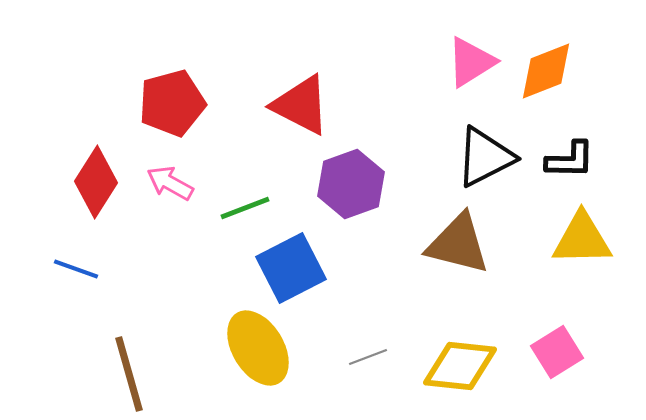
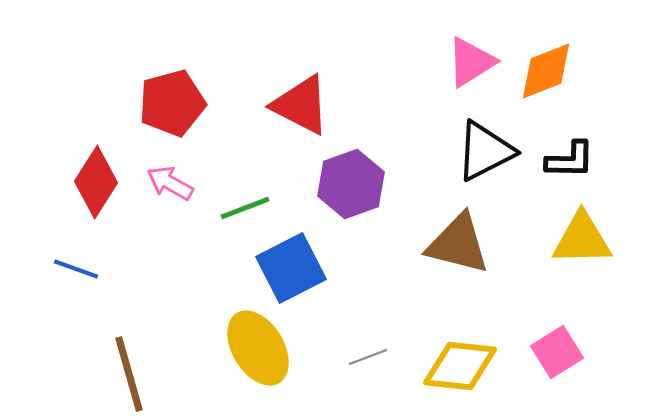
black triangle: moved 6 px up
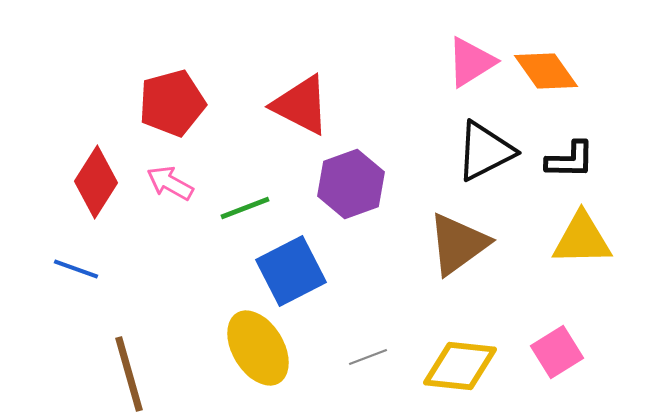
orange diamond: rotated 76 degrees clockwise
brown triangle: rotated 50 degrees counterclockwise
blue square: moved 3 px down
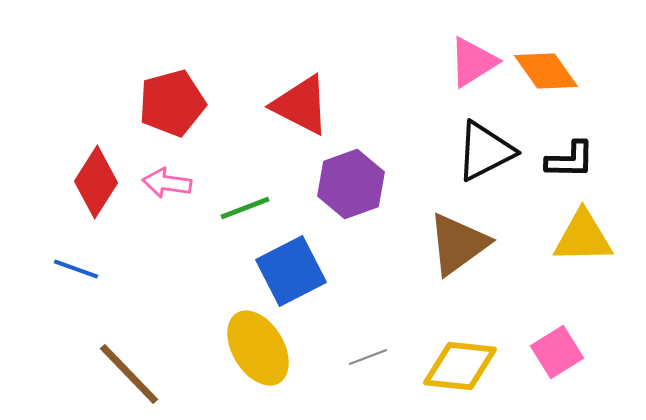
pink triangle: moved 2 px right
pink arrow: moved 3 px left; rotated 21 degrees counterclockwise
yellow triangle: moved 1 px right, 2 px up
brown line: rotated 28 degrees counterclockwise
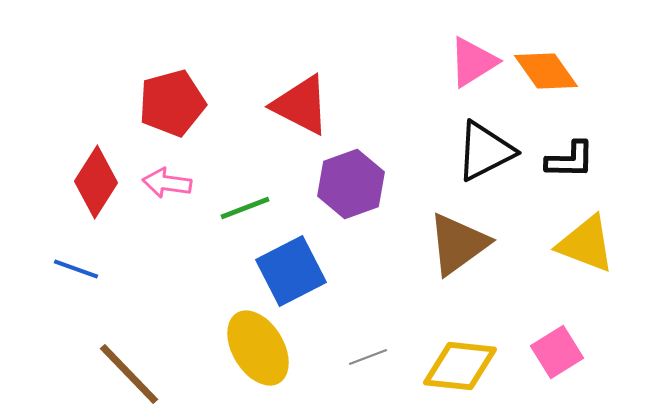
yellow triangle: moved 3 px right, 7 px down; rotated 22 degrees clockwise
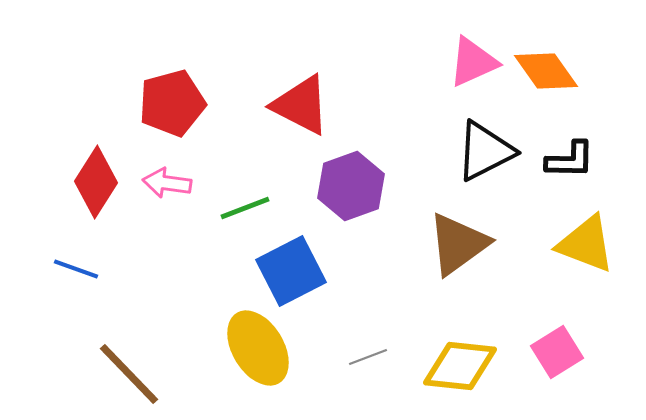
pink triangle: rotated 8 degrees clockwise
purple hexagon: moved 2 px down
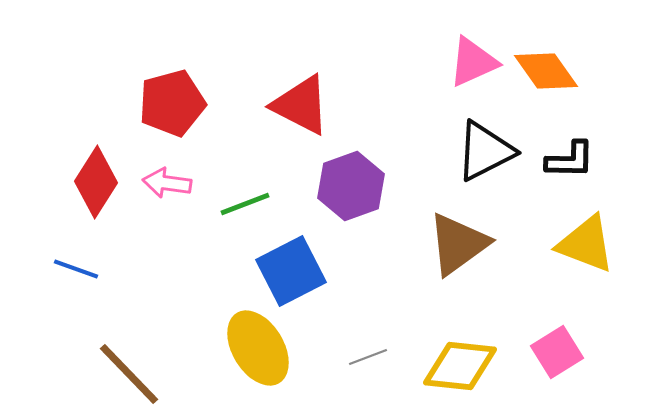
green line: moved 4 px up
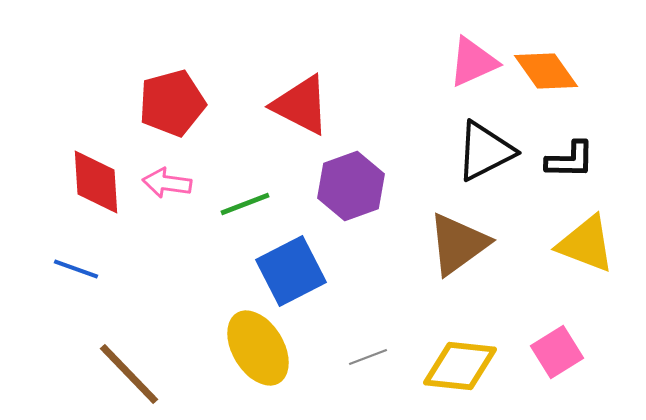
red diamond: rotated 36 degrees counterclockwise
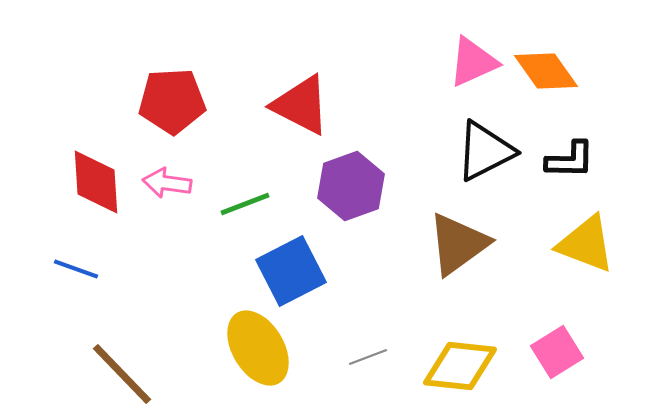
red pentagon: moved 2 px up; rotated 12 degrees clockwise
brown line: moved 7 px left
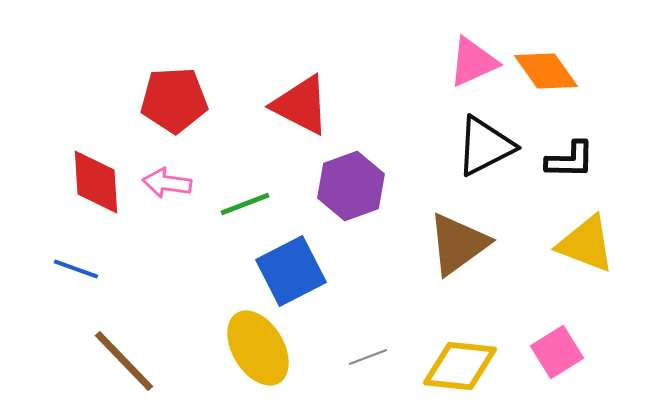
red pentagon: moved 2 px right, 1 px up
black triangle: moved 5 px up
brown line: moved 2 px right, 13 px up
